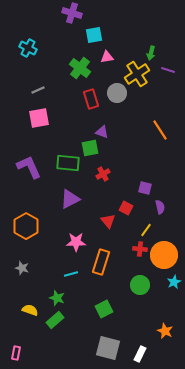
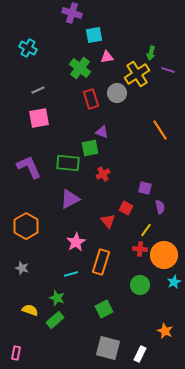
pink star at (76, 242): rotated 30 degrees counterclockwise
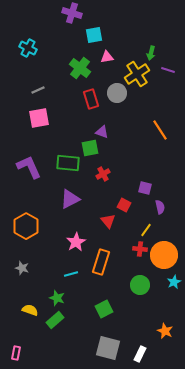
red square at (126, 208): moved 2 px left, 3 px up
